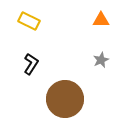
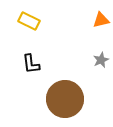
orange triangle: rotated 12 degrees counterclockwise
black L-shape: rotated 140 degrees clockwise
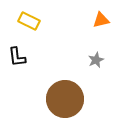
gray star: moved 5 px left
black L-shape: moved 14 px left, 7 px up
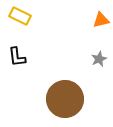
yellow rectangle: moved 9 px left, 5 px up
gray star: moved 3 px right, 1 px up
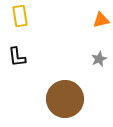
yellow rectangle: rotated 55 degrees clockwise
